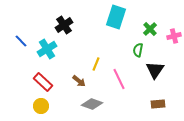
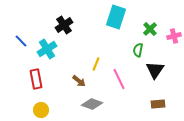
red rectangle: moved 7 px left, 3 px up; rotated 36 degrees clockwise
yellow circle: moved 4 px down
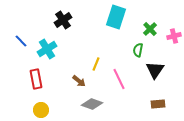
black cross: moved 1 px left, 5 px up
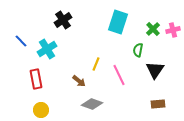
cyan rectangle: moved 2 px right, 5 px down
green cross: moved 3 px right
pink cross: moved 1 px left, 6 px up
pink line: moved 4 px up
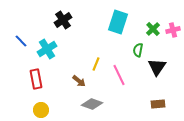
black triangle: moved 2 px right, 3 px up
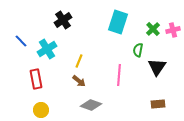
yellow line: moved 17 px left, 3 px up
pink line: rotated 30 degrees clockwise
gray diamond: moved 1 px left, 1 px down
